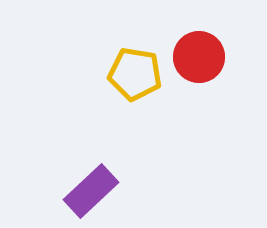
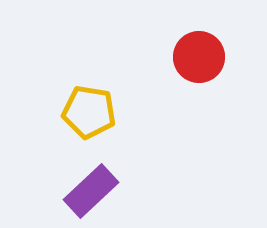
yellow pentagon: moved 46 px left, 38 px down
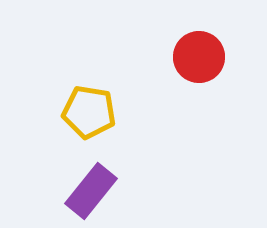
purple rectangle: rotated 8 degrees counterclockwise
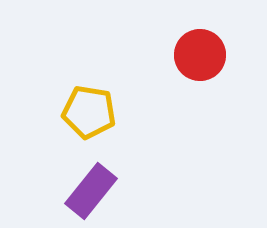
red circle: moved 1 px right, 2 px up
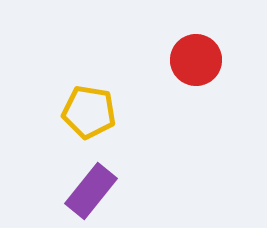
red circle: moved 4 px left, 5 px down
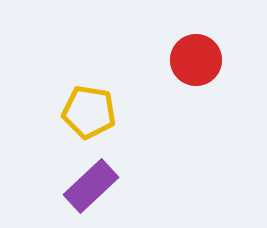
purple rectangle: moved 5 px up; rotated 8 degrees clockwise
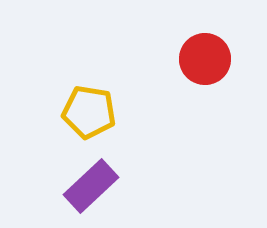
red circle: moved 9 px right, 1 px up
